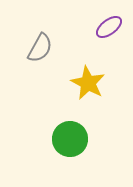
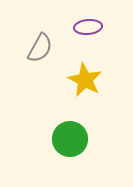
purple ellipse: moved 21 px left; rotated 32 degrees clockwise
yellow star: moved 3 px left, 3 px up
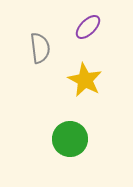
purple ellipse: rotated 40 degrees counterclockwise
gray semicircle: rotated 36 degrees counterclockwise
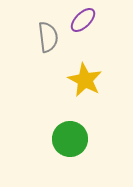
purple ellipse: moved 5 px left, 7 px up
gray semicircle: moved 8 px right, 11 px up
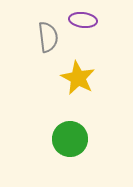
purple ellipse: rotated 52 degrees clockwise
yellow star: moved 7 px left, 2 px up
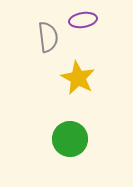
purple ellipse: rotated 16 degrees counterclockwise
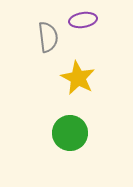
green circle: moved 6 px up
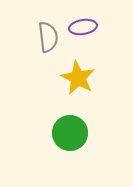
purple ellipse: moved 7 px down
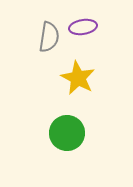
gray semicircle: moved 1 px right; rotated 16 degrees clockwise
green circle: moved 3 px left
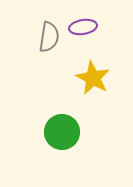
yellow star: moved 15 px right
green circle: moved 5 px left, 1 px up
